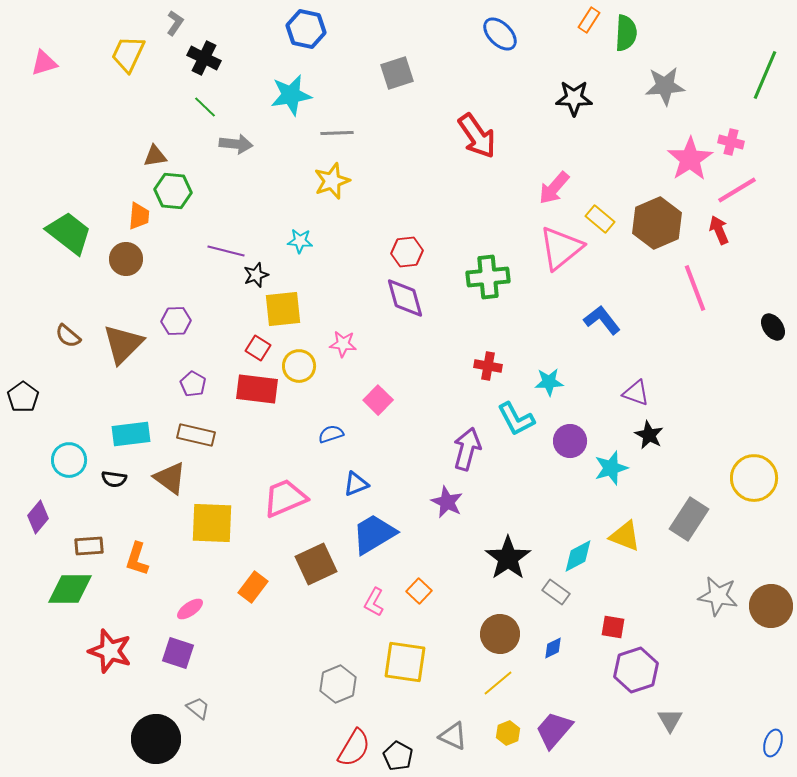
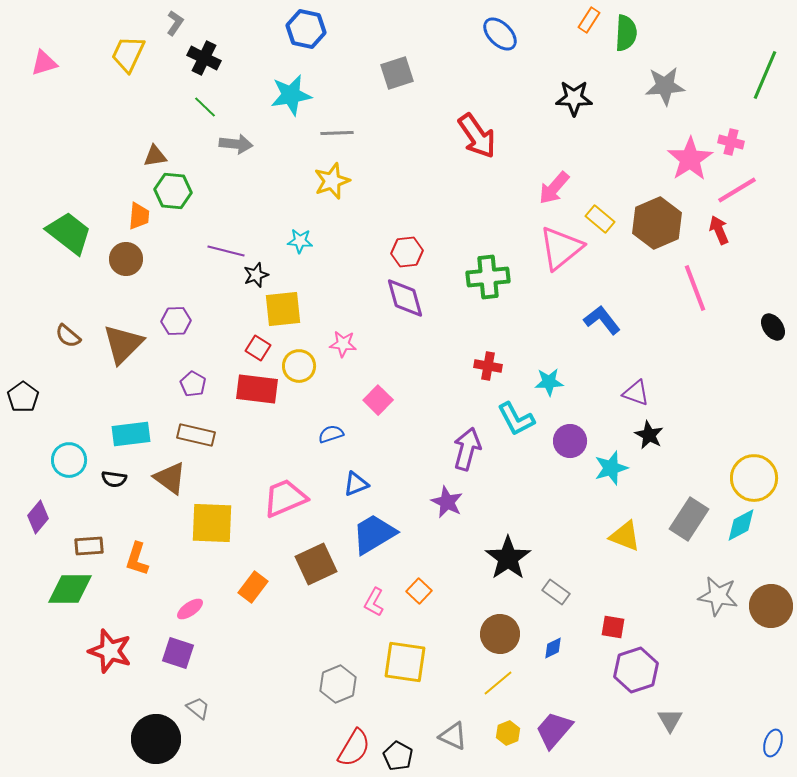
cyan diamond at (578, 556): moved 163 px right, 31 px up
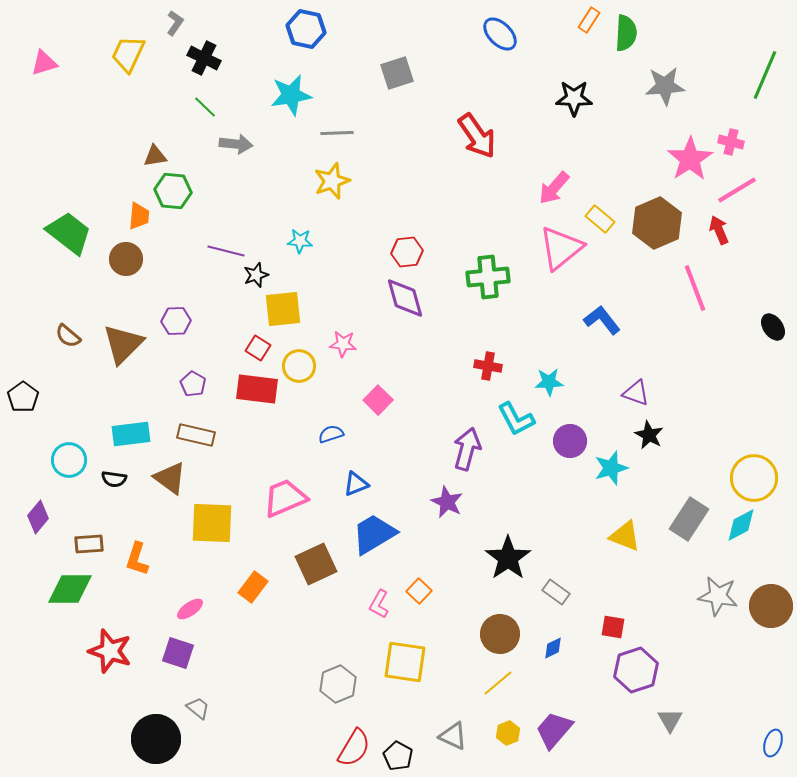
brown rectangle at (89, 546): moved 2 px up
pink L-shape at (374, 602): moved 5 px right, 2 px down
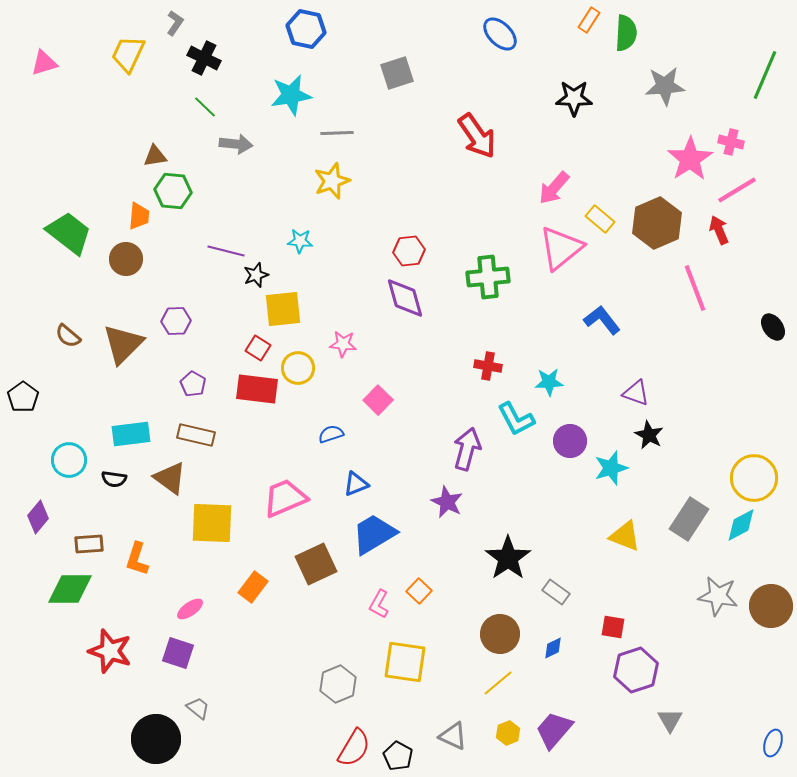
red hexagon at (407, 252): moved 2 px right, 1 px up
yellow circle at (299, 366): moved 1 px left, 2 px down
